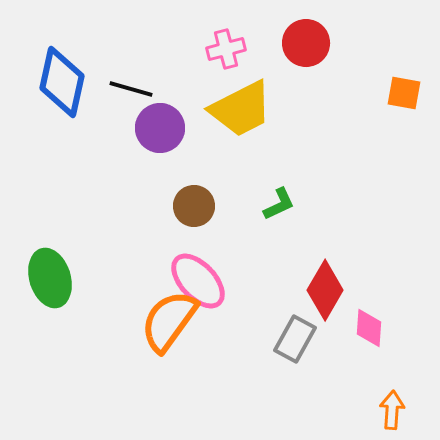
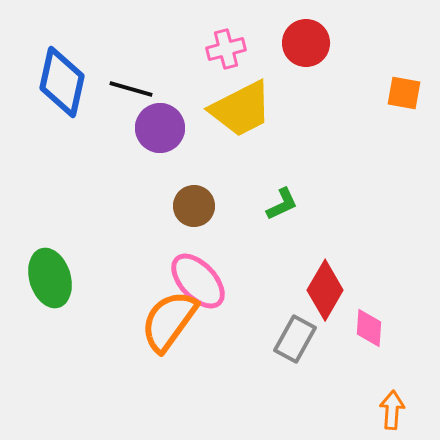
green L-shape: moved 3 px right
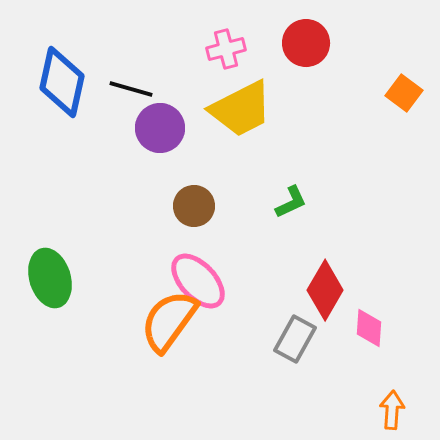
orange square: rotated 27 degrees clockwise
green L-shape: moved 9 px right, 2 px up
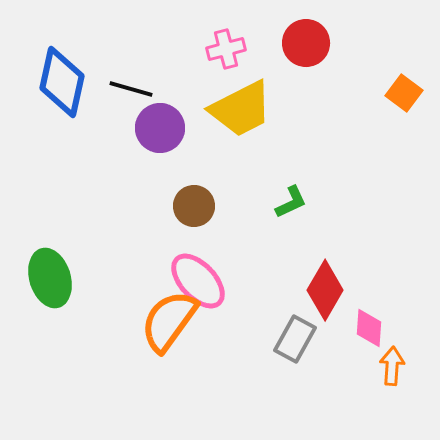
orange arrow: moved 44 px up
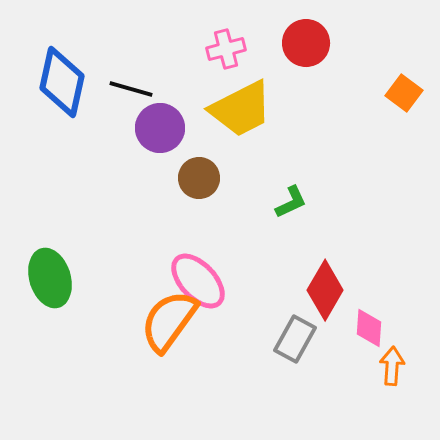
brown circle: moved 5 px right, 28 px up
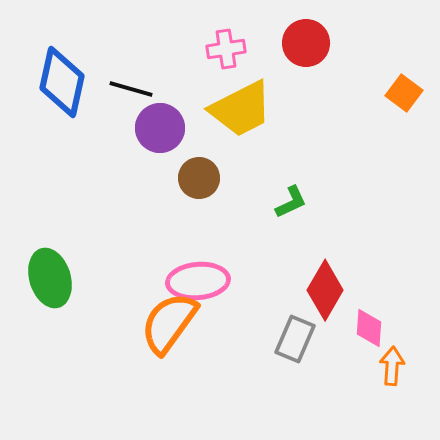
pink cross: rotated 6 degrees clockwise
pink ellipse: rotated 52 degrees counterclockwise
orange semicircle: moved 2 px down
gray rectangle: rotated 6 degrees counterclockwise
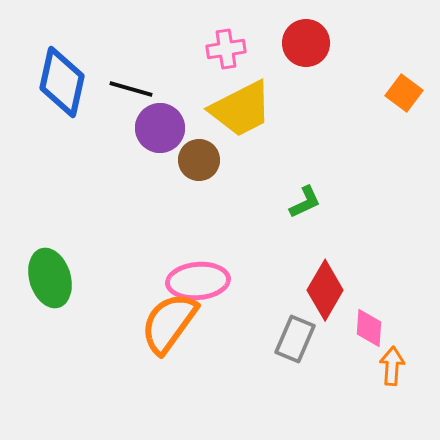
brown circle: moved 18 px up
green L-shape: moved 14 px right
